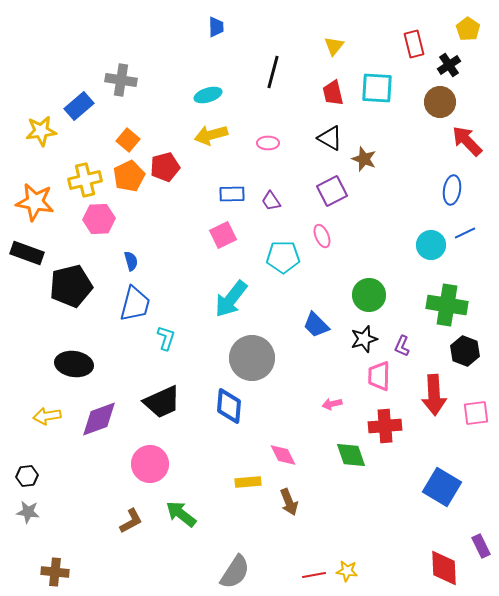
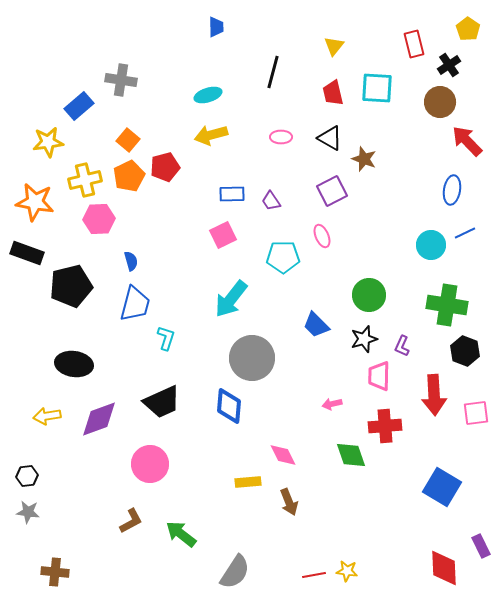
yellow star at (41, 131): moved 7 px right, 11 px down
pink ellipse at (268, 143): moved 13 px right, 6 px up
green arrow at (181, 514): moved 20 px down
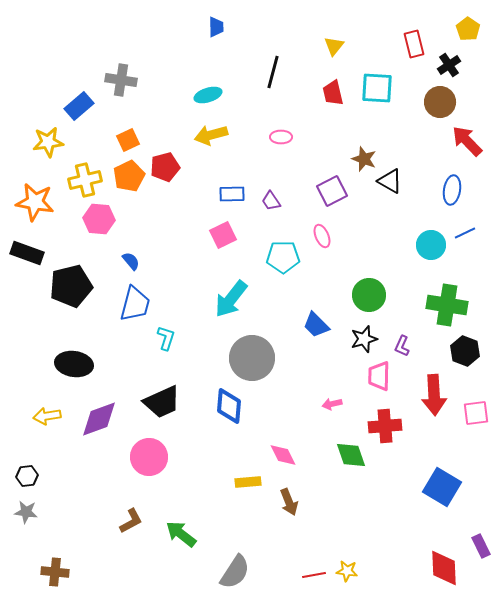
black triangle at (330, 138): moved 60 px right, 43 px down
orange square at (128, 140): rotated 25 degrees clockwise
pink hexagon at (99, 219): rotated 8 degrees clockwise
blue semicircle at (131, 261): rotated 24 degrees counterclockwise
pink circle at (150, 464): moved 1 px left, 7 px up
gray star at (28, 512): moved 2 px left
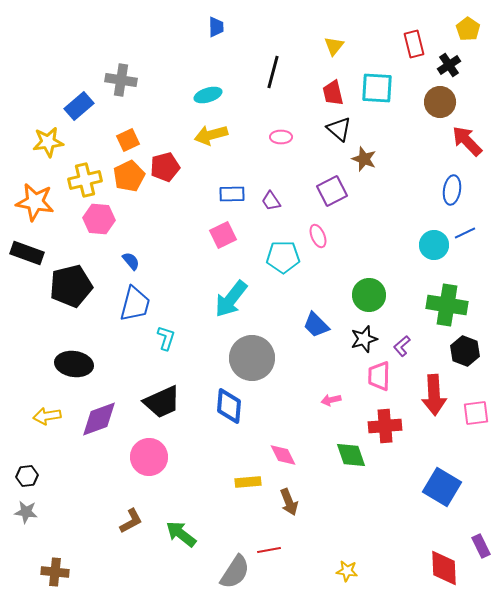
black triangle at (390, 181): moved 51 px left, 52 px up; rotated 12 degrees clockwise
pink ellipse at (322, 236): moved 4 px left
cyan circle at (431, 245): moved 3 px right
purple L-shape at (402, 346): rotated 25 degrees clockwise
pink arrow at (332, 404): moved 1 px left, 4 px up
red line at (314, 575): moved 45 px left, 25 px up
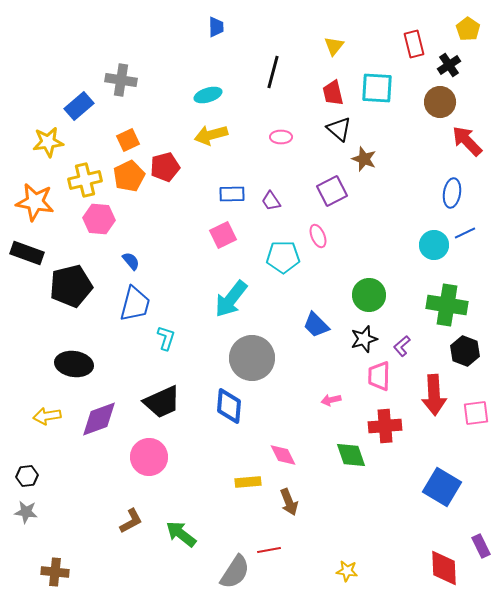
blue ellipse at (452, 190): moved 3 px down
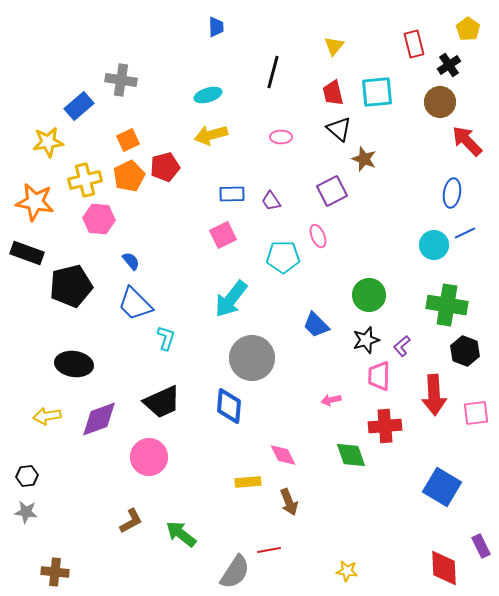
cyan square at (377, 88): moved 4 px down; rotated 8 degrees counterclockwise
blue trapezoid at (135, 304): rotated 120 degrees clockwise
black star at (364, 339): moved 2 px right, 1 px down
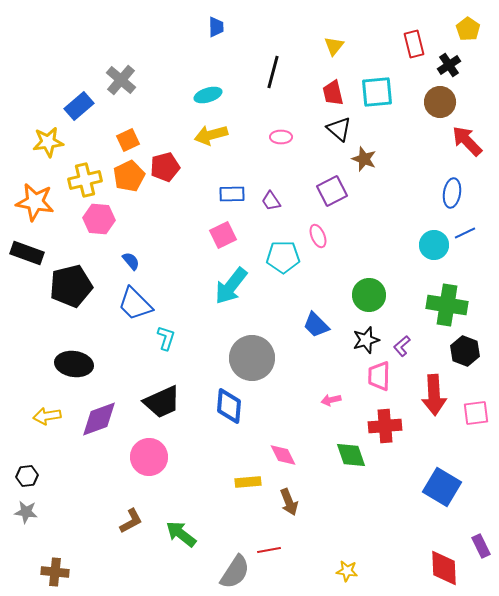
gray cross at (121, 80): rotated 32 degrees clockwise
cyan arrow at (231, 299): moved 13 px up
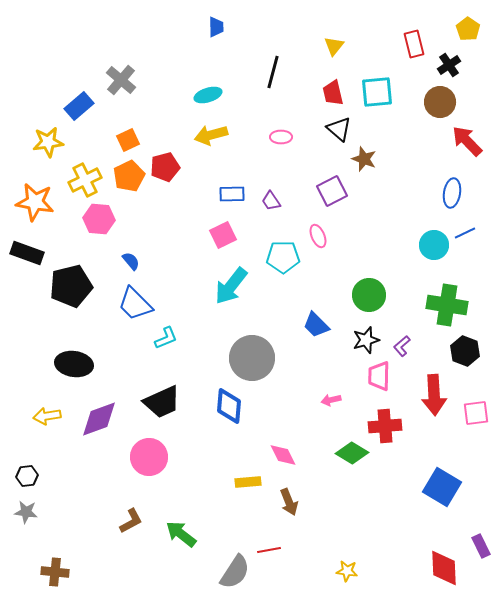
yellow cross at (85, 180): rotated 12 degrees counterclockwise
cyan L-shape at (166, 338): rotated 50 degrees clockwise
green diamond at (351, 455): moved 1 px right, 2 px up; rotated 40 degrees counterclockwise
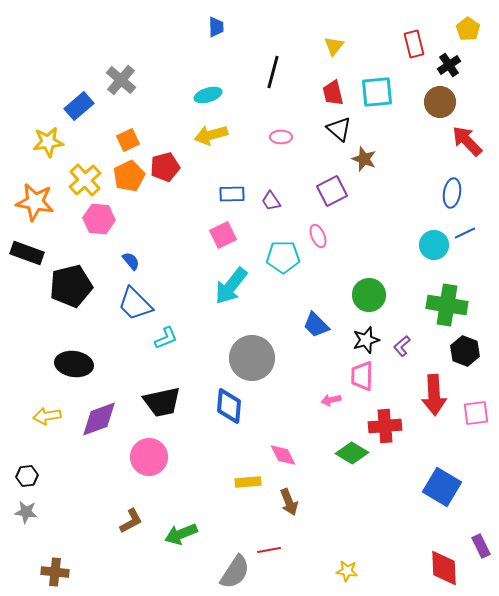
yellow cross at (85, 180): rotated 16 degrees counterclockwise
pink trapezoid at (379, 376): moved 17 px left
black trapezoid at (162, 402): rotated 12 degrees clockwise
green arrow at (181, 534): rotated 60 degrees counterclockwise
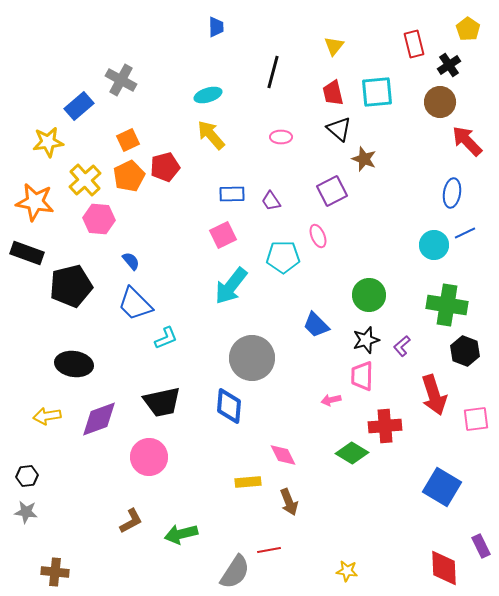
gray cross at (121, 80): rotated 12 degrees counterclockwise
yellow arrow at (211, 135): rotated 64 degrees clockwise
red arrow at (434, 395): rotated 15 degrees counterclockwise
pink square at (476, 413): moved 6 px down
green arrow at (181, 534): rotated 8 degrees clockwise
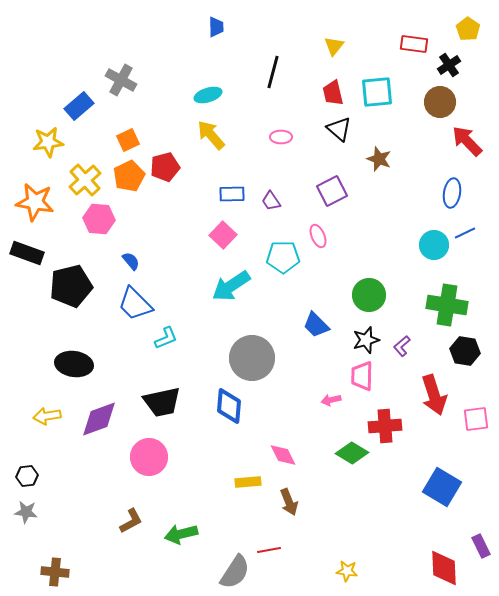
red rectangle at (414, 44): rotated 68 degrees counterclockwise
brown star at (364, 159): moved 15 px right
pink square at (223, 235): rotated 20 degrees counterclockwise
cyan arrow at (231, 286): rotated 18 degrees clockwise
black hexagon at (465, 351): rotated 12 degrees counterclockwise
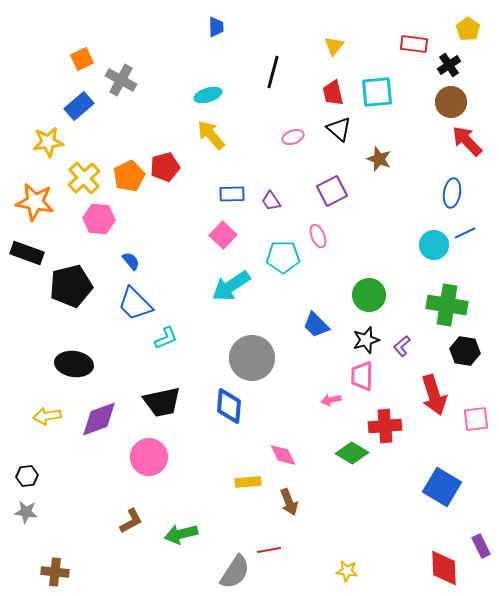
brown circle at (440, 102): moved 11 px right
pink ellipse at (281, 137): moved 12 px right; rotated 20 degrees counterclockwise
orange square at (128, 140): moved 46 px left, 81 px up
yellow cross at (85, 180): moved 1 px left, 2 px up
